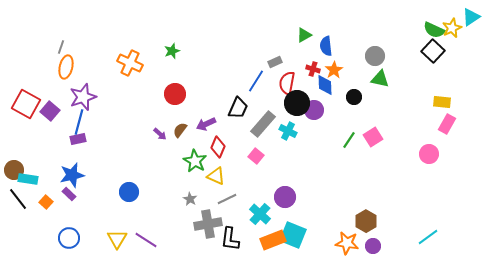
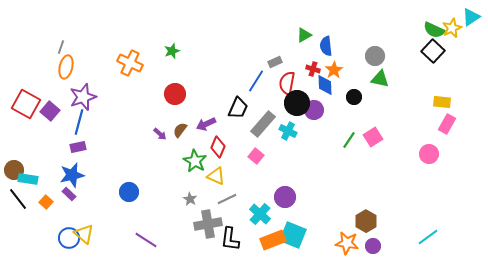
purple rectangle at (78, 139): moved 8 px down
yellow triangle at (117, 239): moved 33 px left, 5 px up; rotated 20 degrees counterclockwise
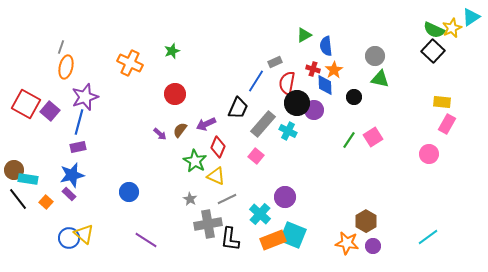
purple star at (83, 97): moved 2 px right
